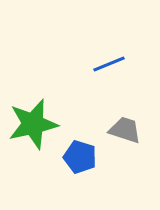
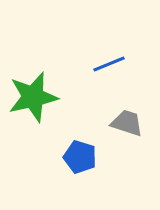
green star: moved 27 px up
gray trapezoid: moved 2 px right, 7 px up
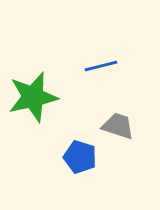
blue line: moved 8 px left, 2 px down; rotated 8 degrees clockwise
gray trapezoid: moved 9 px left, 3 px down
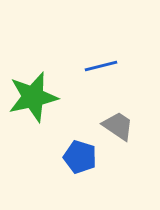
gray trapezoid: rotated 16 degrees clockwise
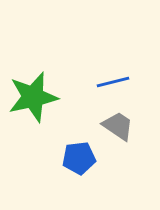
blue line: moved 12 px right, 16 px down
blue pentagon: moved 1 px left, 1 px down; rotated 24 degrees counterclockwise
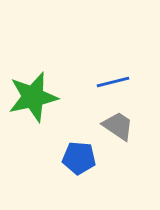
blue pentagon: rotated 12 degrees clockwise
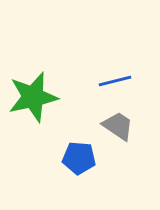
blue line: moved 2 px right, 1 px up
